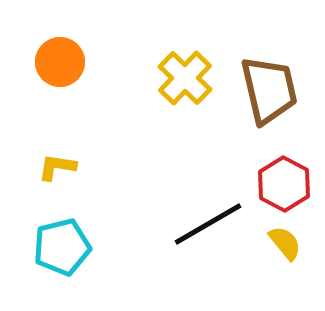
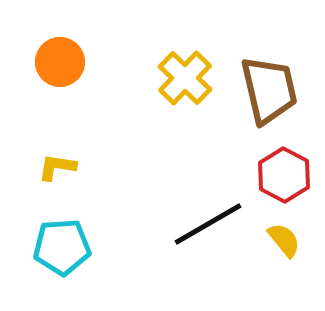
red hexagon: moved 9 px up
yellow semicircle: moved 1 px left, 3 px up
cyan pentagon: rotated 10 degrees clockwise
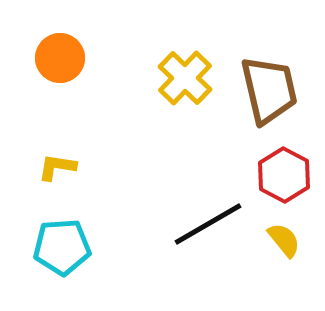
orange circle: moved 4 px up
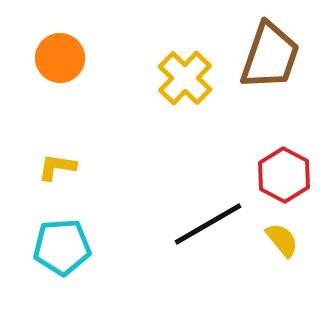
brown trapezoid: moved 1 px right, 34 px up; rotated 32 degrees clockwise
yellow semicircle: moved 2 px left
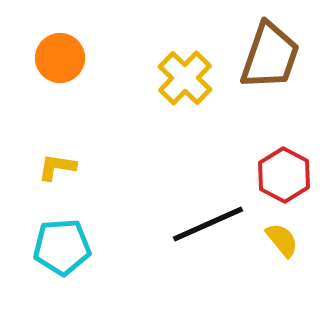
black line: rotated 6 degrees clockwise
